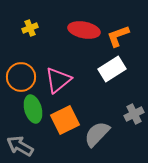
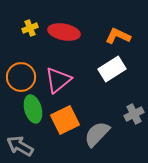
red ellipse: moved 20 px left, 2 px down
orange L-shape: rotated 45 degrees clockwise
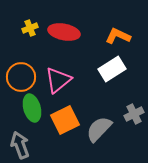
green ellipse: moved 1 px left, 1 px up
gray semicircle: moved 2 px right, 5 px up
gray arrow: moved 1 px up; rotated 40 degrees clockwise
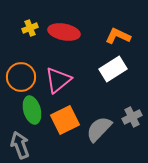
white rectangle: moved 1 px right
green ellipse: moved 2 px down
gray cross: moved 2 px left, 3 px down
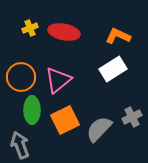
green ellipse: rotated 16 degrees clockwise
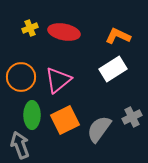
green ellipse: moved 5 px down
gray semicircle: rotated 8 degrees counterclockwise
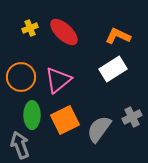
red ellipse: rotated 32 degrees clockwise
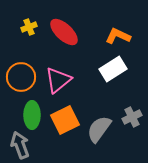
yellow cross: moved 1 px left, 1 px up
